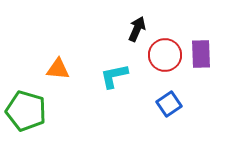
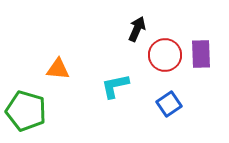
cyan L-shape: moved 1 px right, 10 px down
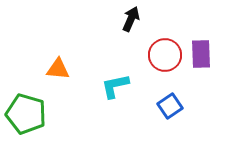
black arrow: moved 6 px left, 10 px up
blue square: moved 1 px right, 2 px down
green pentagon: moved 3 px down
